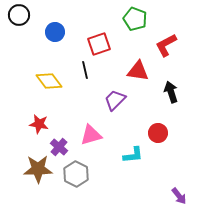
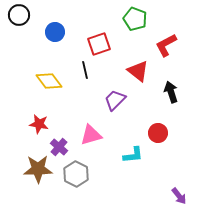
red triangle: rotated 30 degrees clockwise
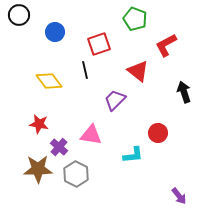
black arrow: moved 13 px right
pink triangle: rotated 25 degrees clockwise
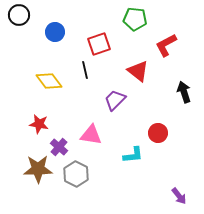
green pentagon: rotated 15 degrees counterclockwise
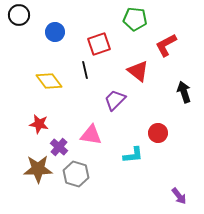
gray hexagon: rotated 10 degrees counterclockwise
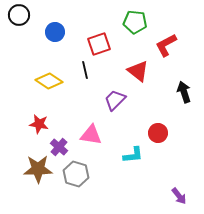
green pentagon: moved 3 px down
yellow diamond: rotated 20 degrees counterclockwise
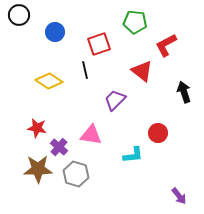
red triangle: moved 4 px right
red star: moved 2 px left, 4 px down
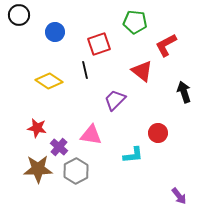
gray hexagon: moved 3 px up; rotated 15 degrees clockwise
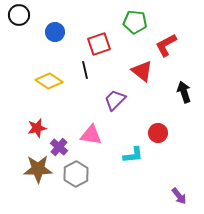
red star: rotated 24 degrees counterclockwise
gray hexagon: moved 3 px down
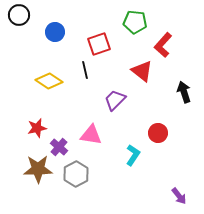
red L-shape: moved 3 px left; rotated 20 degrees counterclockwise
cyan L-shape: rotated 50 degrees counterclockwise
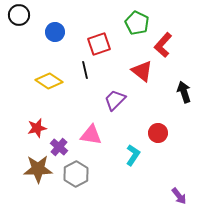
green pentagon: moved 2 px right, 1 px down; rotated 20 degrees clockwise
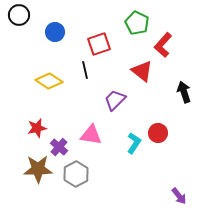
cyan L-shape: moved 1 px right, 12 px up
